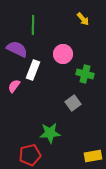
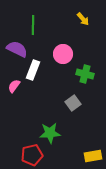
red pentagon: moved 2 px right
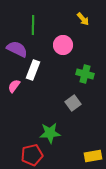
pink circle: moved 9 px up
